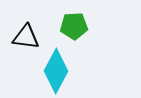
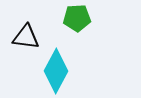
green pentagon: moved 3 px right, 8 px up
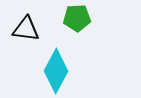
black triangle: moved 8 px up
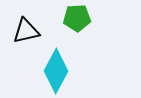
black triangle: moved 2 px down; rotated 20 degrees counterclockwise
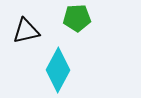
cyan diamond: moved 2 px right, 1 px up
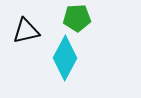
cyan diamond: moved 7 px right, 12 px up
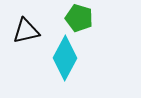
green pentagon: moved 2 px right; rotated 20 degrees clockwise
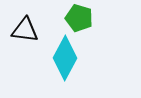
black triangle: moved 1 px left, 1 px up; rotated 20 degrees clockwise
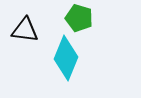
cyan diamond: moved 1 px right; rotated 6 degrees counterclockwise
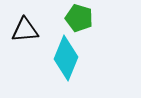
black triangle: rotated 12 degrees counterclockwise
